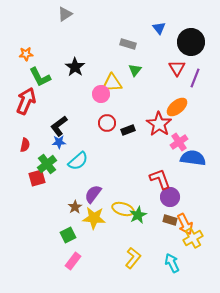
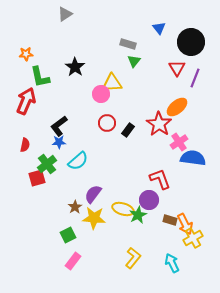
green triangle: moved 1 px left, 9 px up
green L-shape: rotated 15 degrees clockwise
black rectangle: rotated 32 degrees counterclockwise
purple circle: moved 21 px left, 3 px down
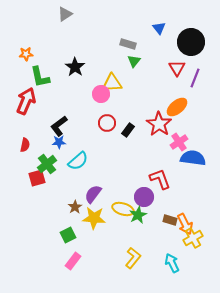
purple circle: moved 5 px left, 3 px up
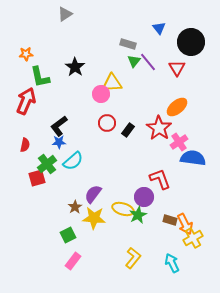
purple line: moved 47 px left, 16 px up; rotated 60 degrees counterclockwise
red star: moved 4 px down
cyan semicircle: moved 5 px left
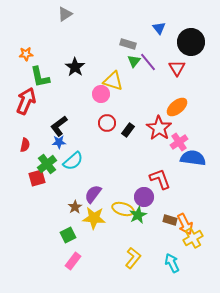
yellow triangle: moved 1 px right, 2 px up; rotated 20 degrees clockwise
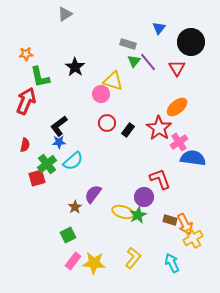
blue triangle: rotated 16 degrees clockwise
yellow ellipse: moved 3 px down
yellow star: moved 45 px down
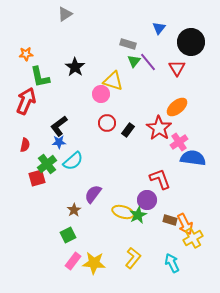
purple circle: moved 3 px right, 3 px down
brown star: moved 1 px left, 3 px down
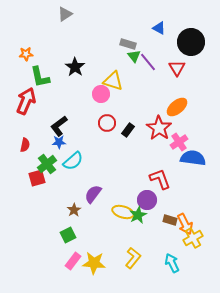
blue triangle: rotated 40 degrees counterclockwise
green triangle: moved 5 px up; rotated 16 degrees counterclockwise
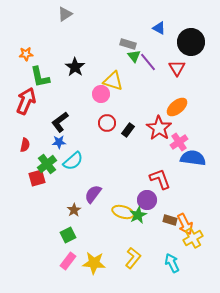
black L-shape: moved 1 px right, 4 px up
pink rectangle: moved 5 px left
